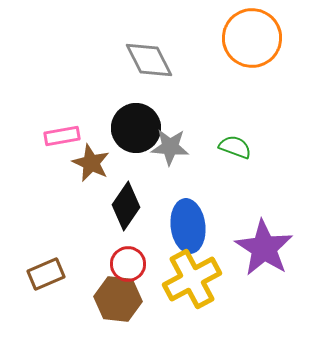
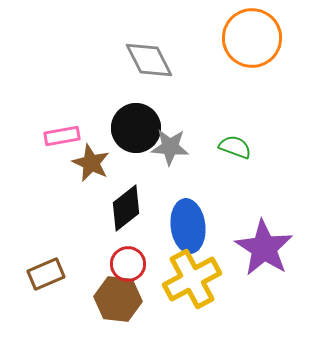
black diamond: moved 2 px down; rotated 18 degrees clockwise
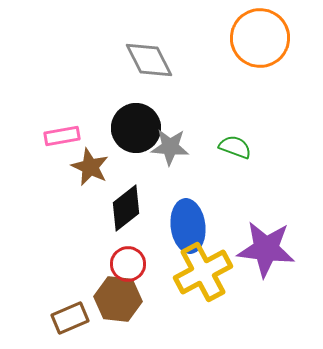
orange circle: moved 8 px right
brown star: moved 1 px left, 4 px down
purple star: moved 2 px right, 1 px down; rotated 26 degrees counterclockwise
brown rectangle: moved 24 px right, 44 px down
yellow cross: moved 11 px right, 7 px up
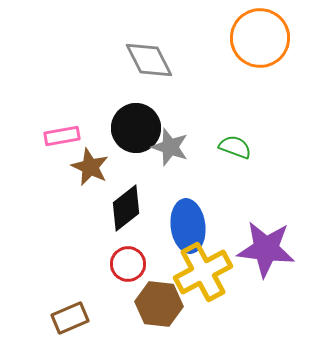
gray star: rotated 15 degrees clockwise
brown hexagon: moved 41 px right, 5 px down
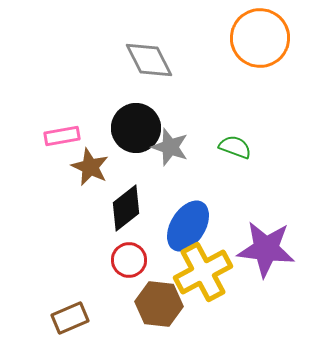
blue ellipse: rotated 39 degrees clockwise
red circle: moved 1 px right, 4 px up
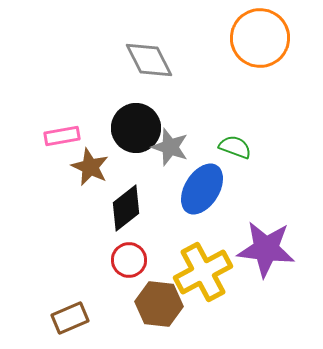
blue ellipse: moved 14 px right, 37 px up
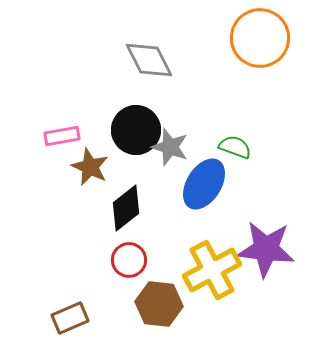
black circle: moved 2 px down
blue ellipse: moved 2 px right, 5 px up
yellow cross: moved 9 px right, 2 px up
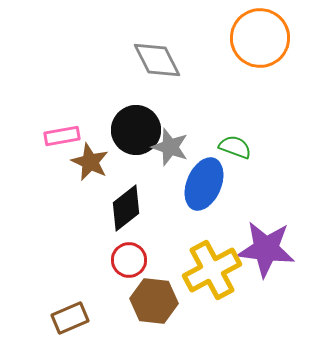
gray diamond: moved 8 px right
brown star: moved 5 px up
blue ellipse: rotated 9 degrees counterclockwise
brown hexagon: moved 5 px left, 3 px up
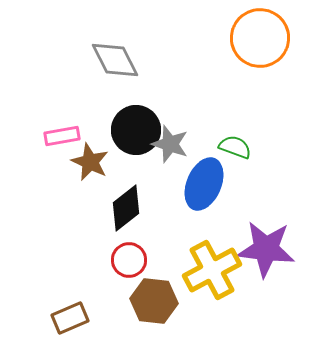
gray diamond: moved 42 px left
gray star: moved 3 px up
